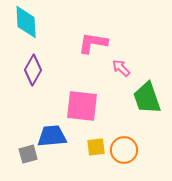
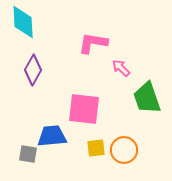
cyan diamond: moved 3 px left
pink square: moved 2 px right, 3 px down
yellow square: moved 1 px down
gray square: rotated 24 degrees clockwise
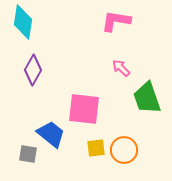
cyan diamond: rotated 12 degrees clockwise
pink L-shape: moved 23 px right, 22 px up
blue trapezoid: moved 1 px left, 2 px up; rotated 44 degrees clockwise
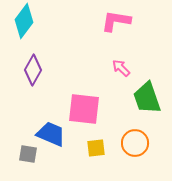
cyan diamond: moved 1 px right, 1 px up; rotated 28 degrees clockwise
blue trapezoid: rotated 16 degrees counterclockwise
orange circle: moved 11 px right, 7 px up
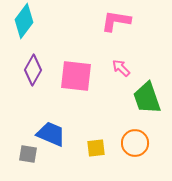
pink square: moved 8 px left, 33 px up
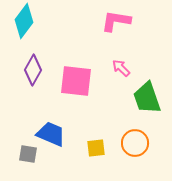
pink square: moved 5 px down
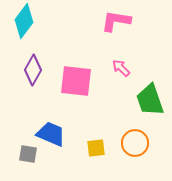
green trapezoid: moved 3 px right, 2 px down
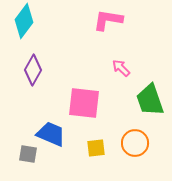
pink L-shape: moved 8 px left, 1 px up
pink square: moved 8 px right, 22 px down
